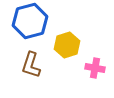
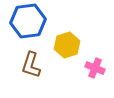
blue hexagon: moved 2 px left; rotated 8 degrees clockwise
pink cross: rotated 12 degrees clockwise
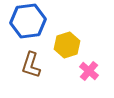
pink cross: moved 6 px left, 3 px down; rotated 18 degrees clockwise
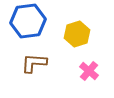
yellow hexagon: moved 10 px right, 11 px up
brown L-shape: moved 3 px right, 2 px up; rotated 76 degrees clockwise
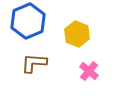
blue hexagon: rotated 16 degrees counterclockwise
yellow hexagon: rotated 20 degrees counterclockwise
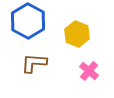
blue hexagon: rotated 8 degrees counterclockwise
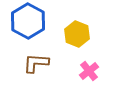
brown L-shape: moved 2 px right
pink cross: rotated 12 degrees clockwise
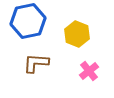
blue hexagon: rotated 20 degrees clockwise
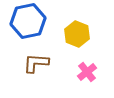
pink cross: moved 2 px left, 1 px down
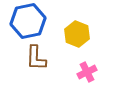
brown L-shape: moved 5 px up; rotated 92 degrees counterclockwise
pink cross: rotated 12 degrees clockwise
